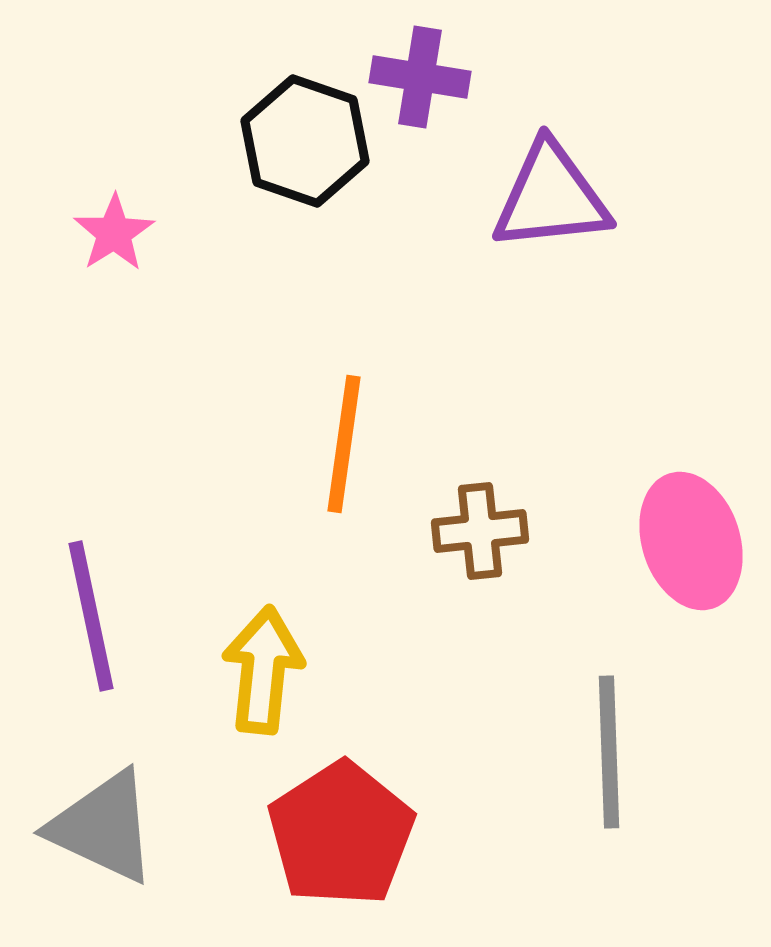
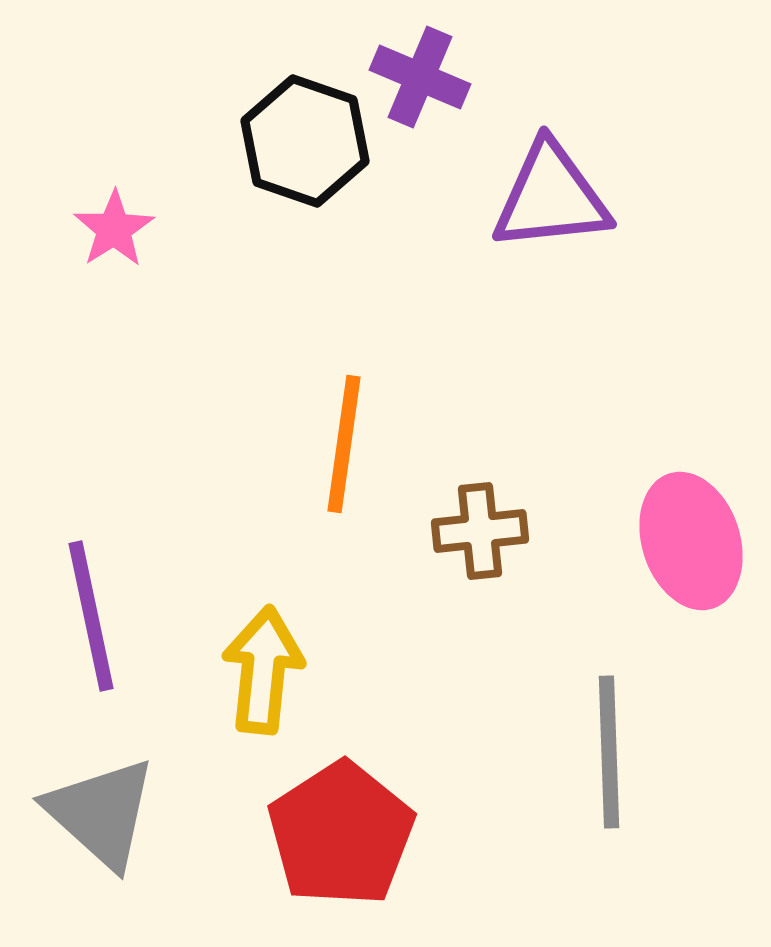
purple cross: rotated 14 degrees clockwise
pink star: moved 4 px up
gray triangle: moved 2 px left, 14 px up; rotated 17 degrees clockwise
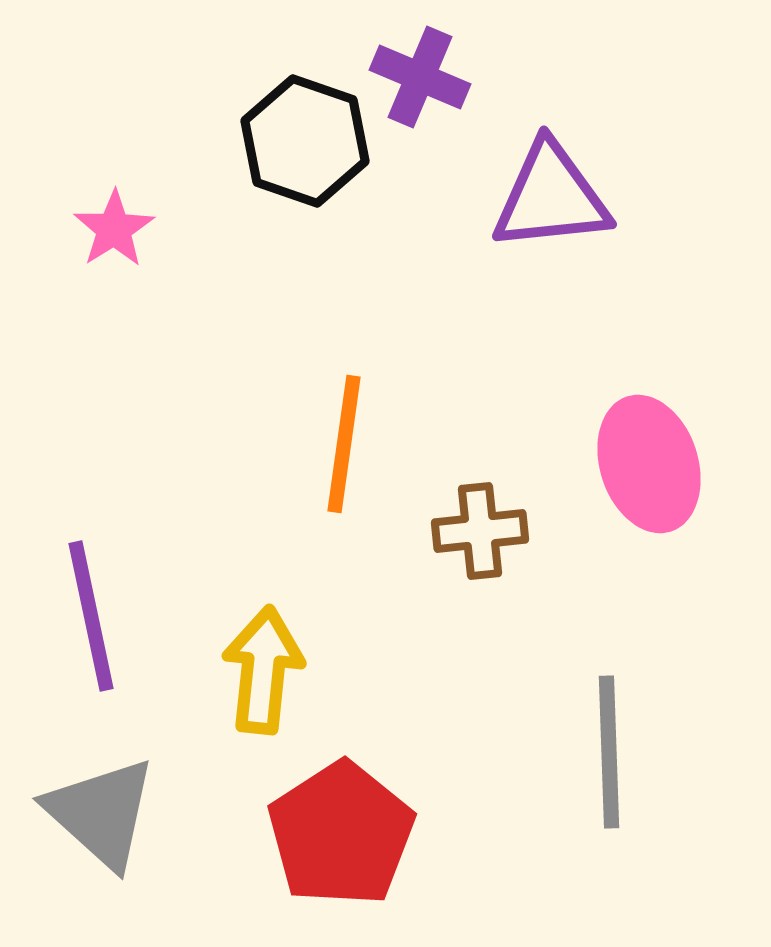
pink ellipse: moved 42 px left, 77 px up
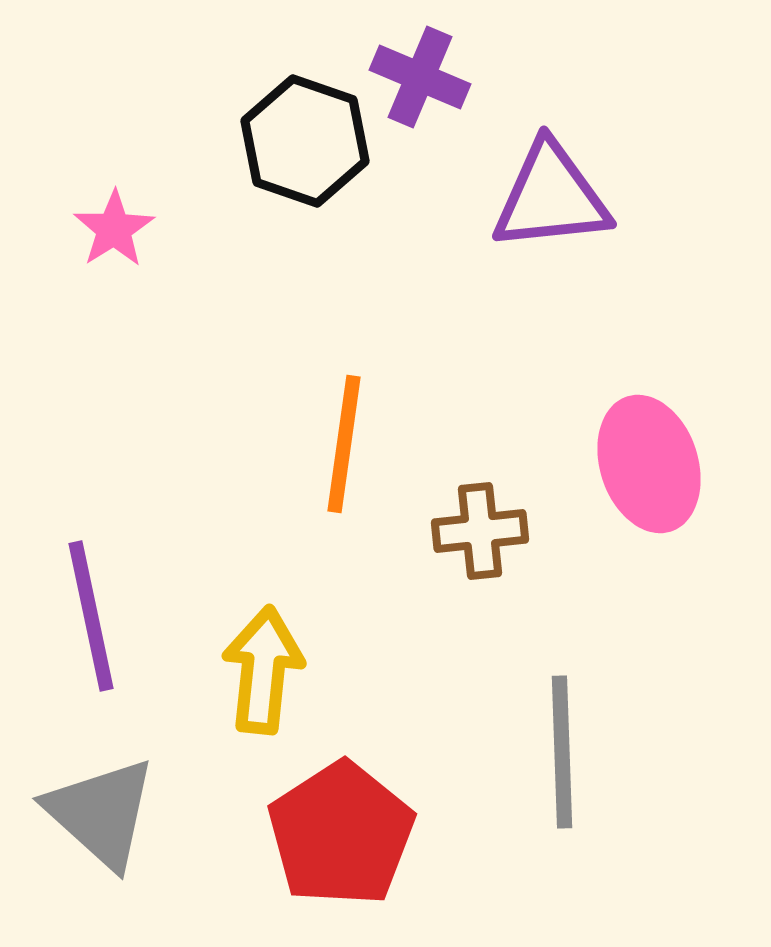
gray line: moved 47 px left
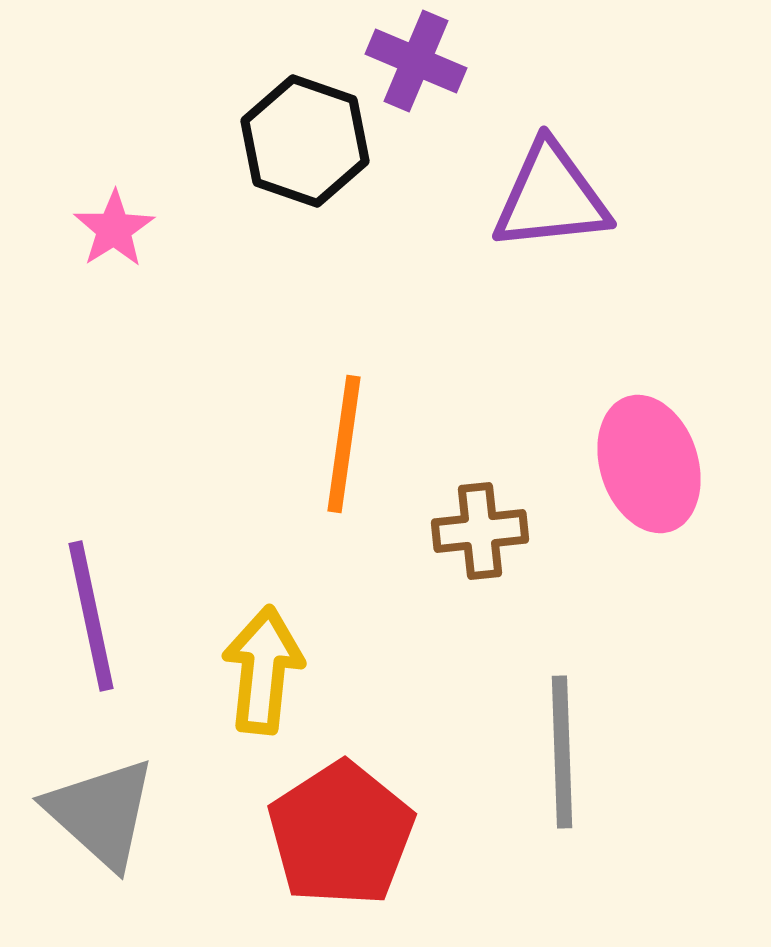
purple cross: moved 4 px left, 16 px up
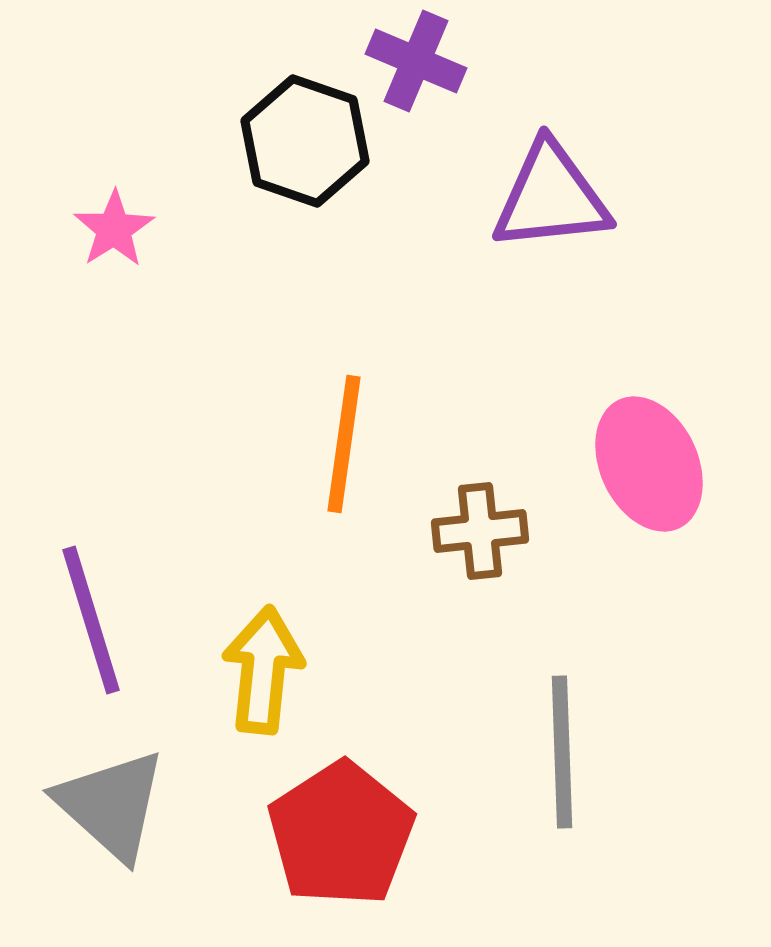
pink ellipse: rotated 7 degrees counterclockwise
purple line: moved 4 px down; rotated 5 degrees counterclockwise
gray triangle: moved 10 px right, 8 px up
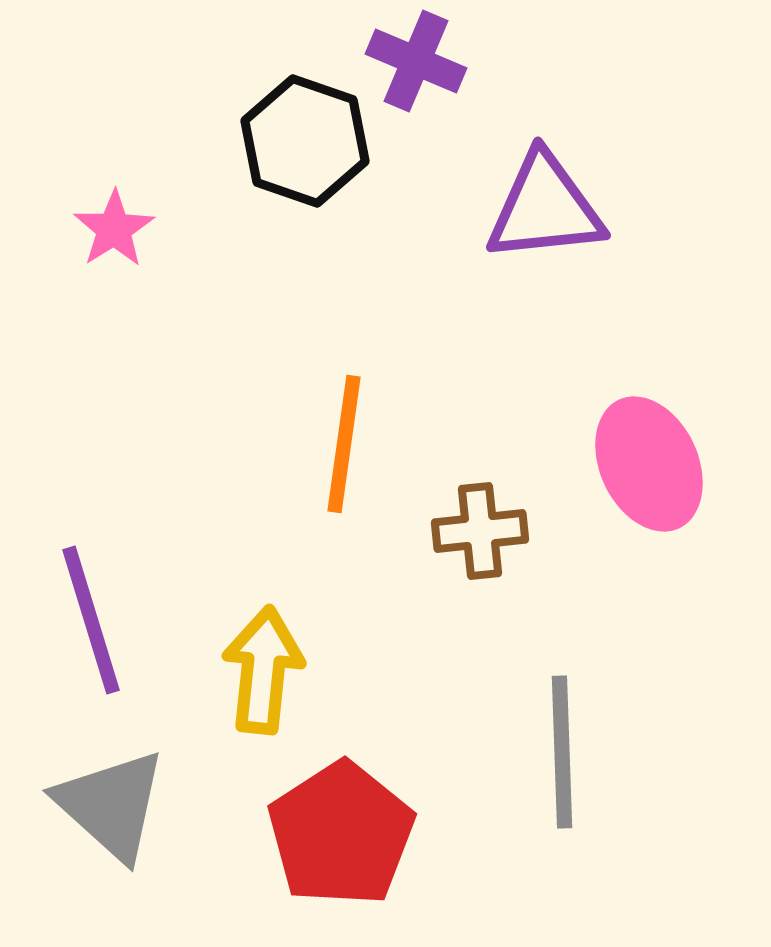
purple triangle: moved 6 px left, 11 px down
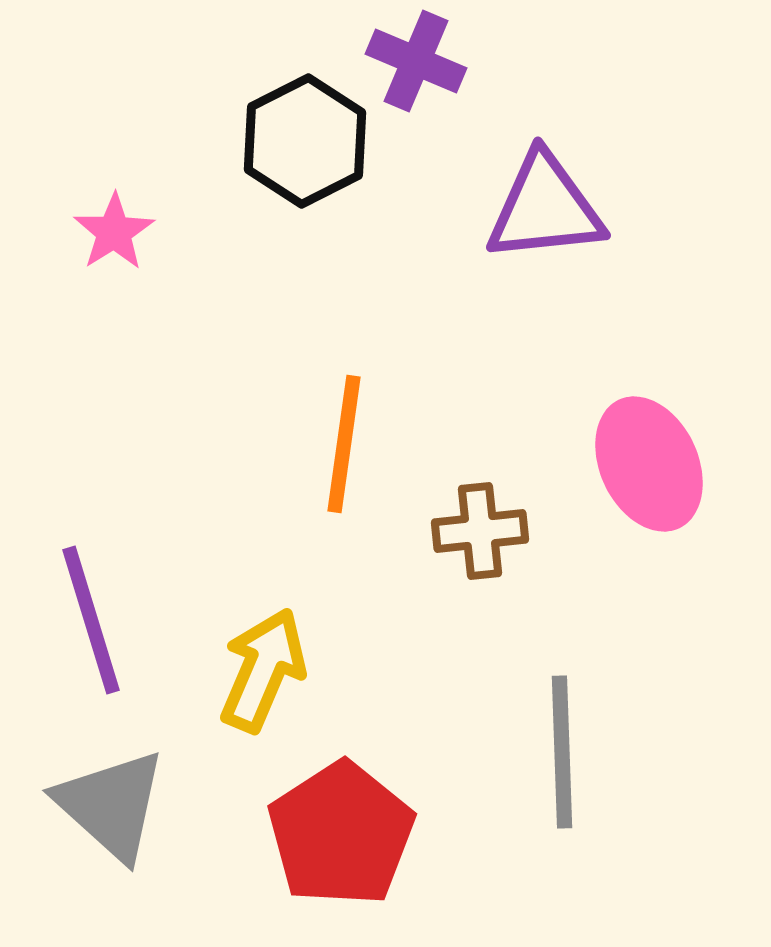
black hexagon: rotated 14 degrees clockwise
pink star: moved 3 px down
yellow arrow: rotated 17 degrees clockwise
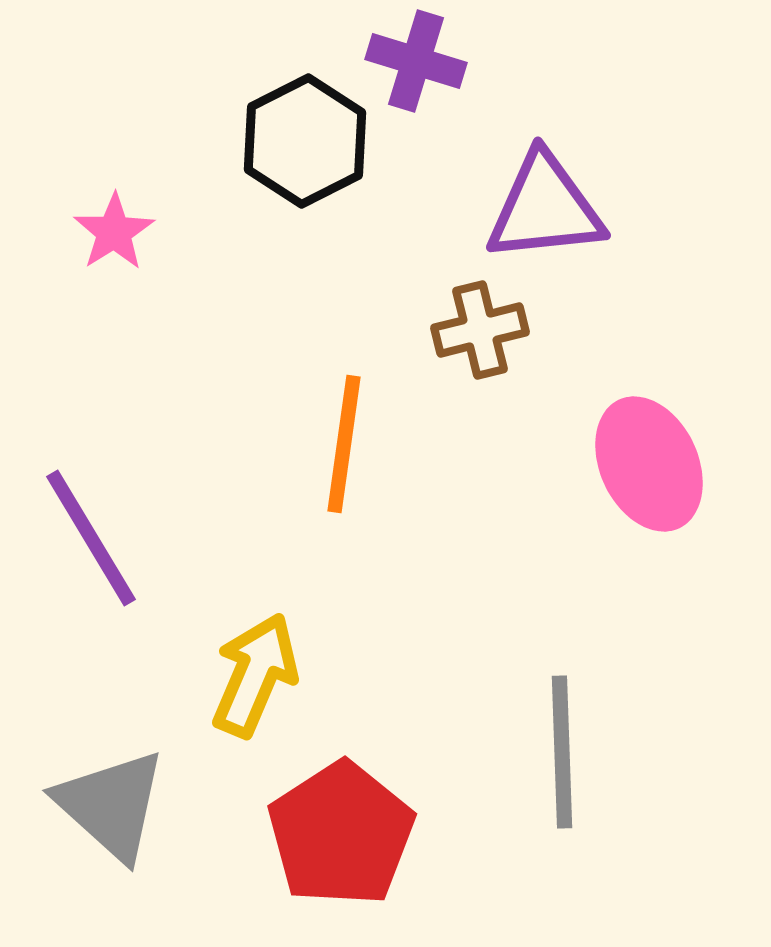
purple cross: rotated 6 degrees counterclockwise
brown cross: moved 201 px up; rotated 8 degrees counterclockwise
purple line: moved 82 px up; rotated 14 degrees counterclockwise
yellow arrow: moved 8 px left, 5 px down
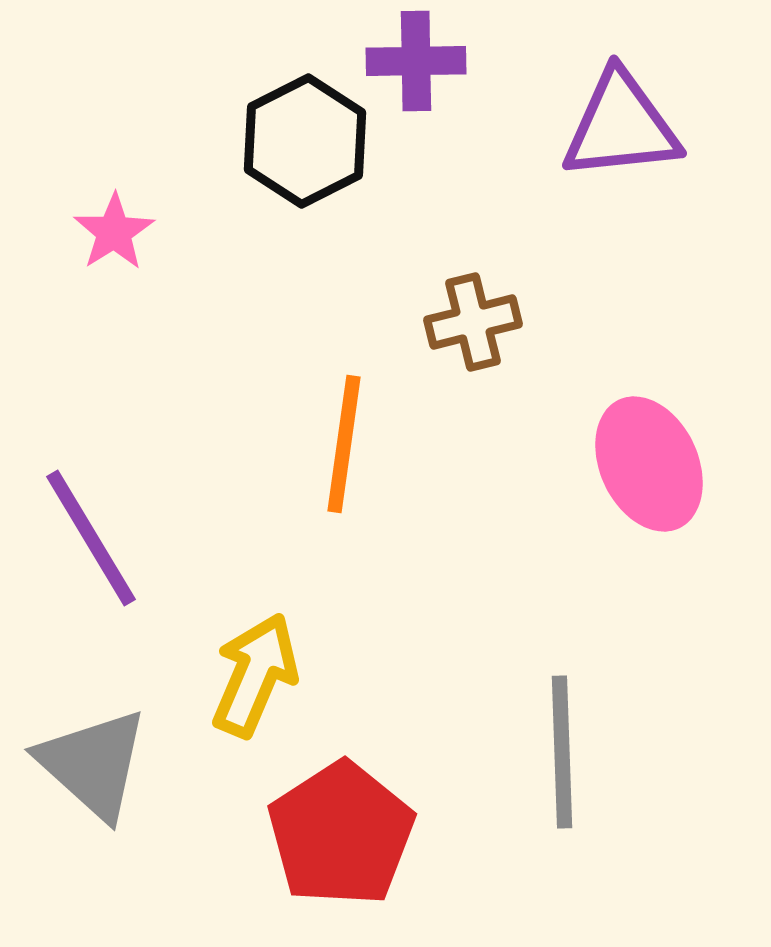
purple cross: rotated 18 degrees counterclockwise
purple triangle: moved 76 px right, 82 px up
brown cross: moved 7 px left, 8 px up
gray triangle: moved 18 px left, 41 px up
